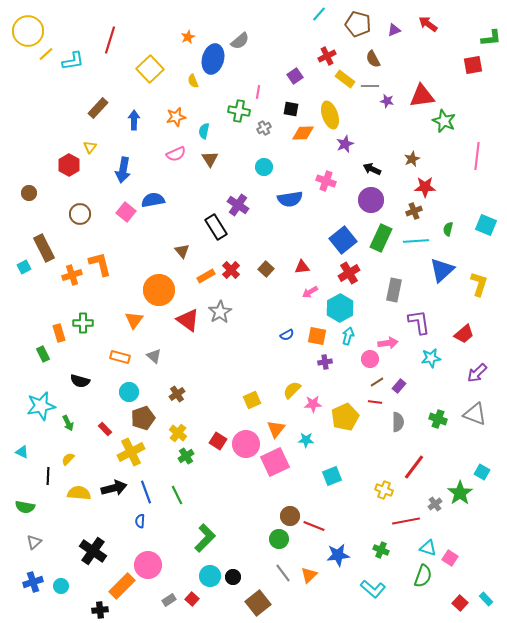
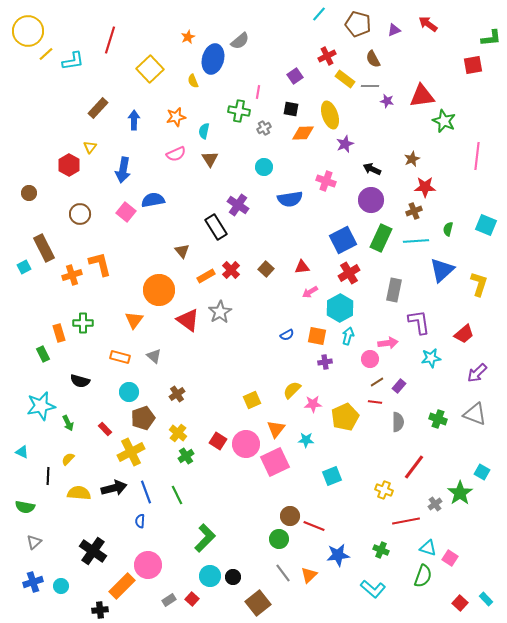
blue square at (343, 240): rotated 12 degrees clockwise
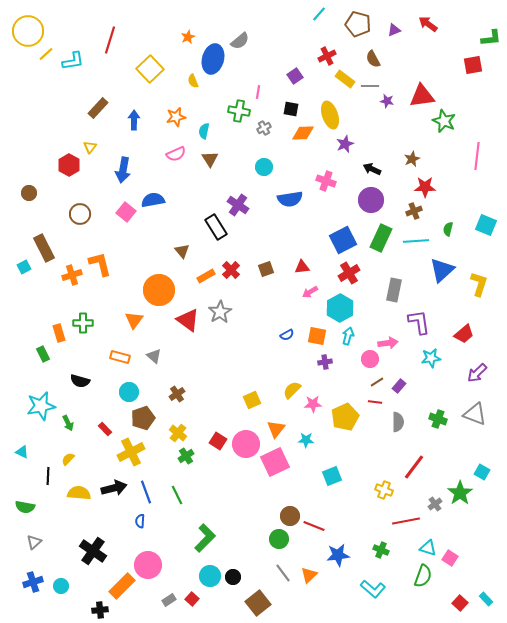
brown square at (266, 269): rotated 28 degrees clockwise
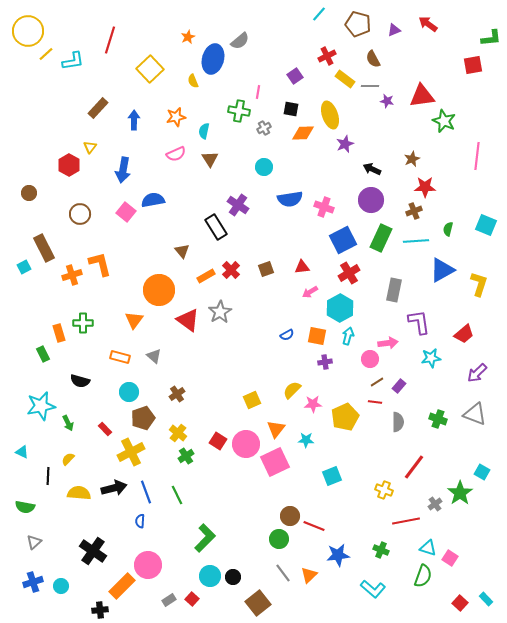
pink cross at (326, 181): moved 2 px left, 26 px down
blue triangle at (442, 270): rotated 12 degrees clockwise
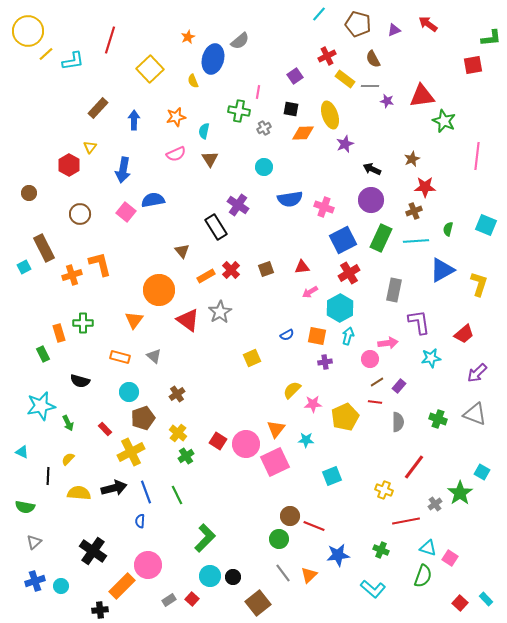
yellow square at (252, 400): moved 42 px up
blue cross at (33, 582): moved 2 px right, 1 px up
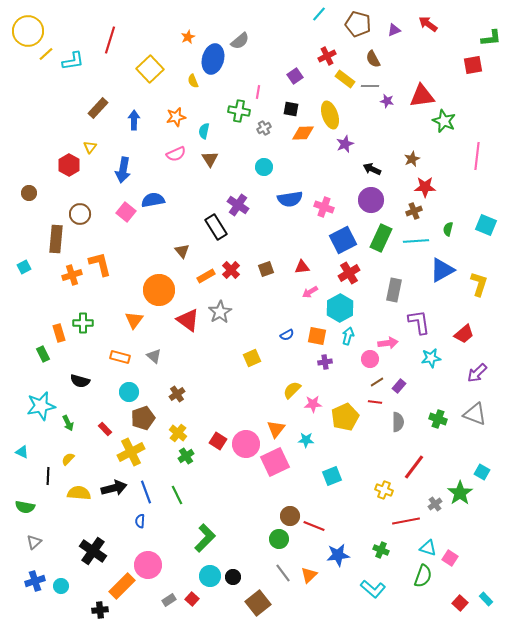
brown rectangle at (44, 248): moved 12 px right, 9 px up; rotated 32 degrees clockwise
